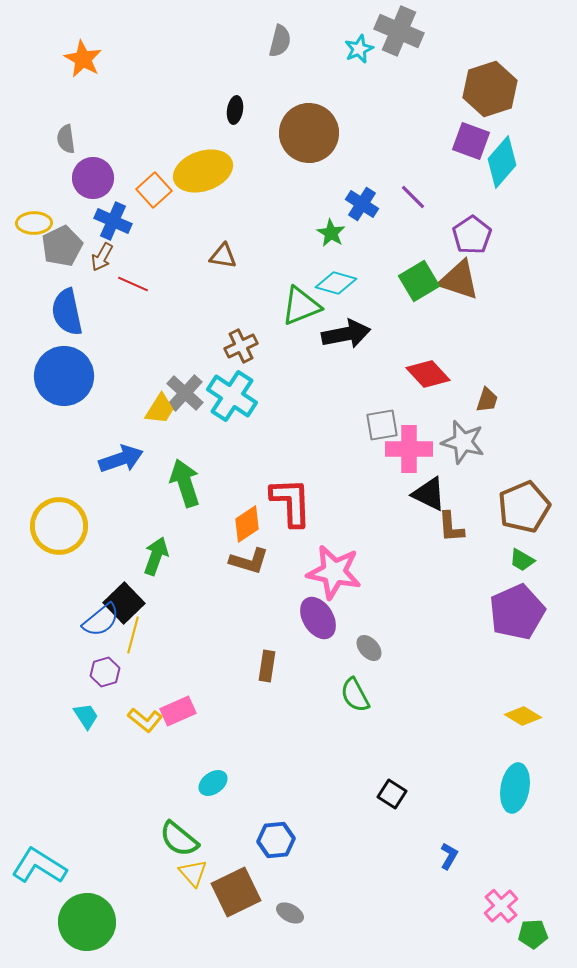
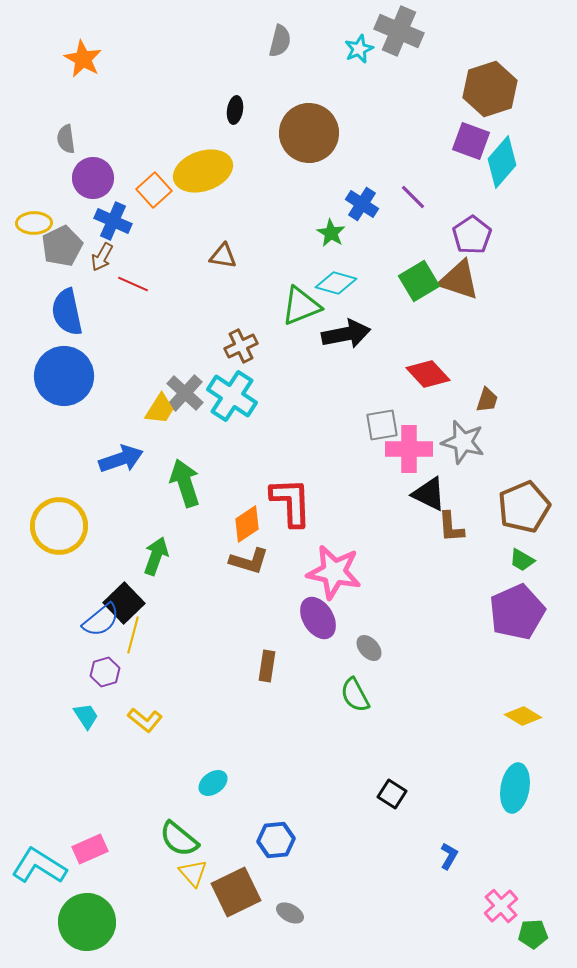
pink rectangle at (178, 711): moved 88 px left, 138 px down
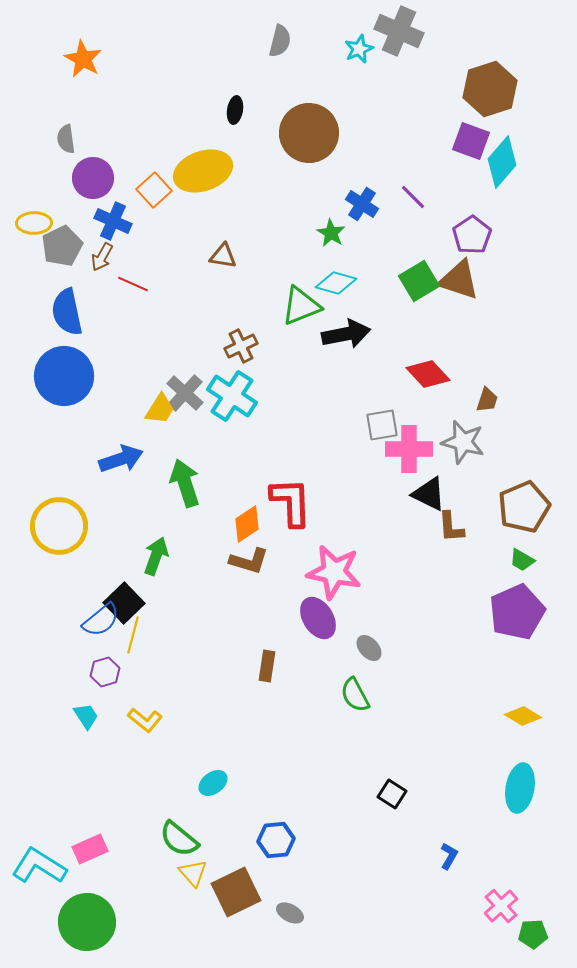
cyan ellipse at (515, 788): moved 5 px right
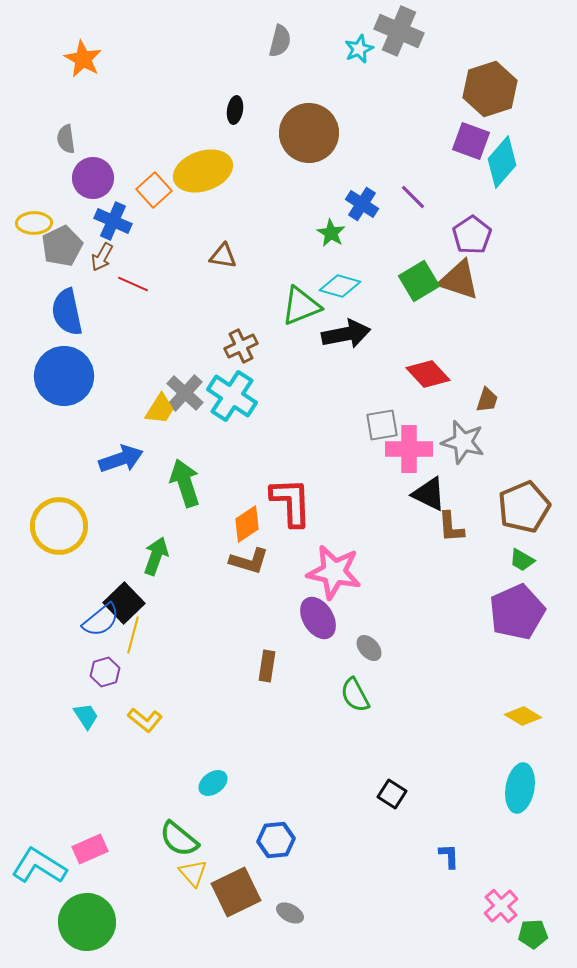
cyan diamond at (336, 283): moved 4 px right, 3 px down
blue L-shape at (449, 856): rotated 32 degrees counterclockwise
